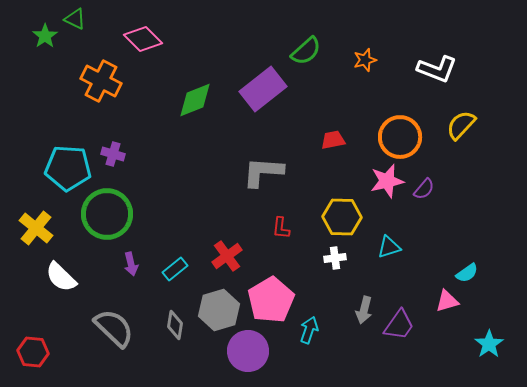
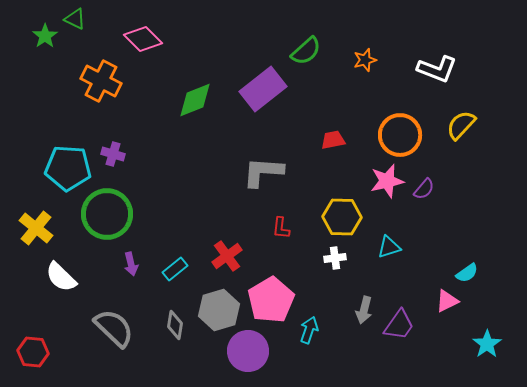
orange circle: moved 2 px up
pink triangle: rotated 10 degrees counterclockwise
cyan star: moved 2 px left
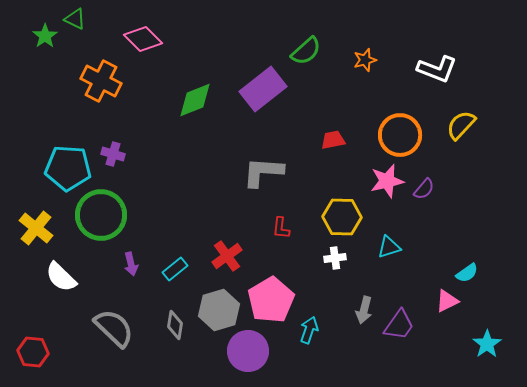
green circle: moved 6 px left, 1 px down
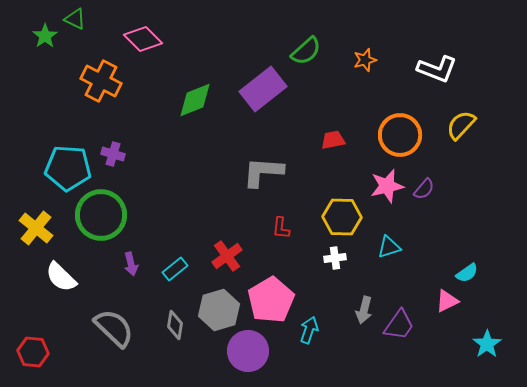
pink star: moved 5 px down
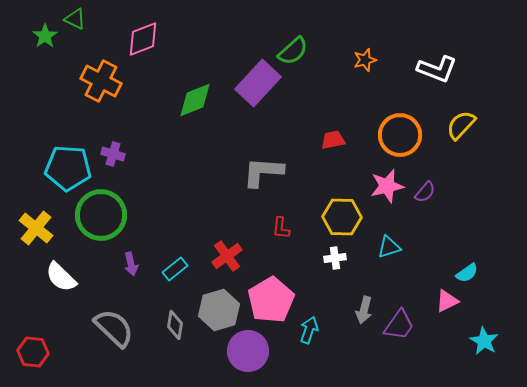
pink diamond: rotated 66 degrees counterclockwise
green semicircle: moved 13 px left
purple rectangle: moved 5 px left, 6 px up; rotated 9 degrees counterclockwise
purple semicircle: moved 1 px right, 3 px down
cyan star: moved 3 px left, 3 px up; rotated 8 degrees counterclockwise
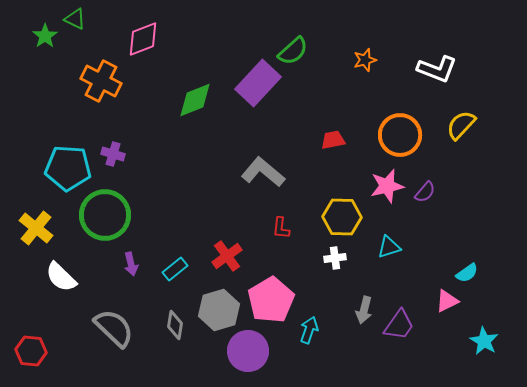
gray L-shape: rotated 36 degrees clockwise
green circle: moved 4 px right
red hexagon: moved 2 px left, 1 px up
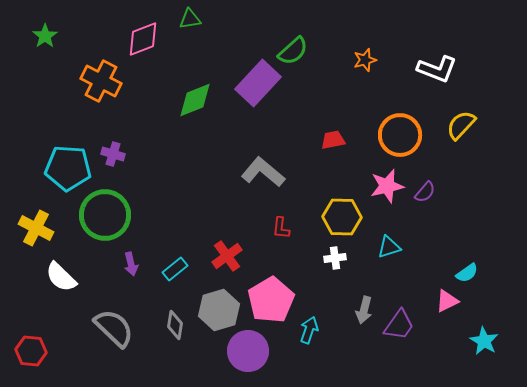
green triangle: moved 115 px right; rotated 35 degrees counterclockwise
yellow cross: rotated 12 degrees counterclockwise
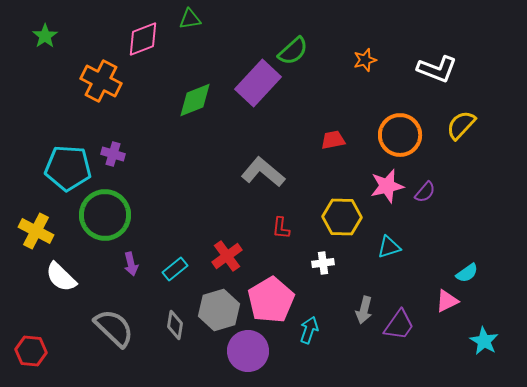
yellow cross: moved 3 px down
white cross: moved 12 px left, 5 px down
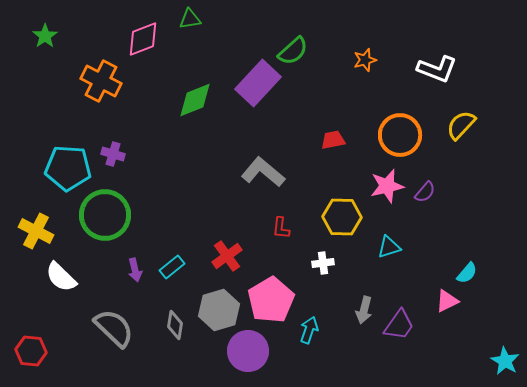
purple arrow: moved 4 px right, 6 px down
cyan rectangle: moved 3 px left, 2 px up
cyan semicircle: rotated 15 degrees counterclockwise
cyan star: moved 21 px right, 20 px down
